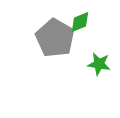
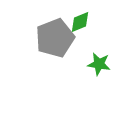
gray pentagon: rotated 21 degrees clockwise
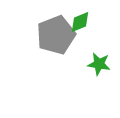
gray pentagon: moved 1 px right, 3 px up
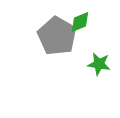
gray pentagon: moved 1 px right, 1 px down; rotated 21 degrees counterclockwise
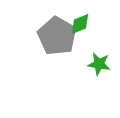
green diamond: moved 2 px down
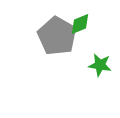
green star: moved 1 px right, 1 px down
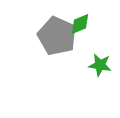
gray pentagon: rotated 6 degrees counterclockwise
